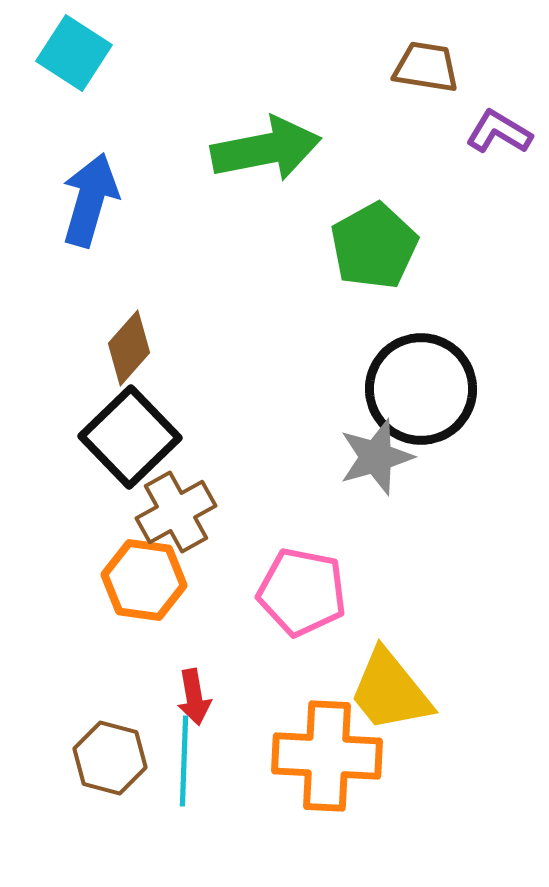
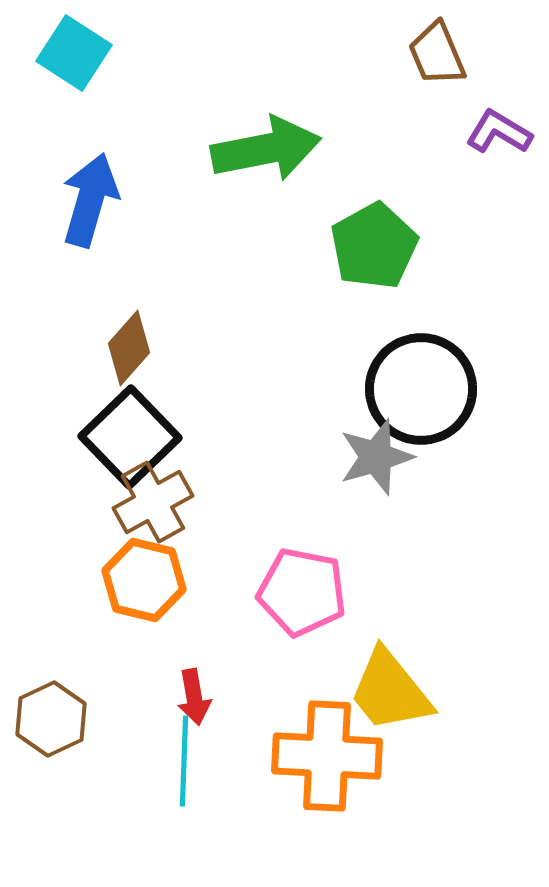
brown trapezoid: moved 11 px right, 13 px up; rotated 122 degrees counterclockwise
brown cross: moved 23 px left, 10 px up
orange hexagon: rotated 6 degrees clockwise
brown hexagon: moved 59 px left, 39 px up; rotated 20 degrees clockwise
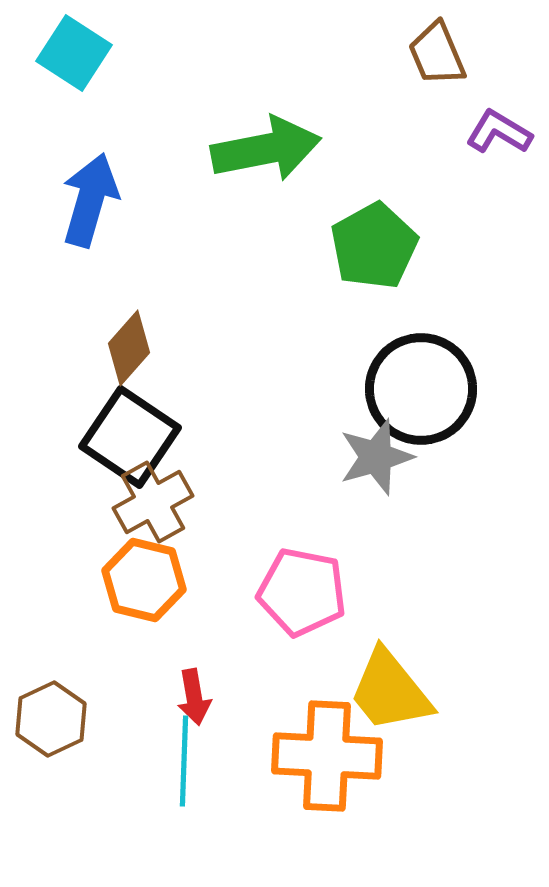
black square: rotated 12 degrees counterclockwise
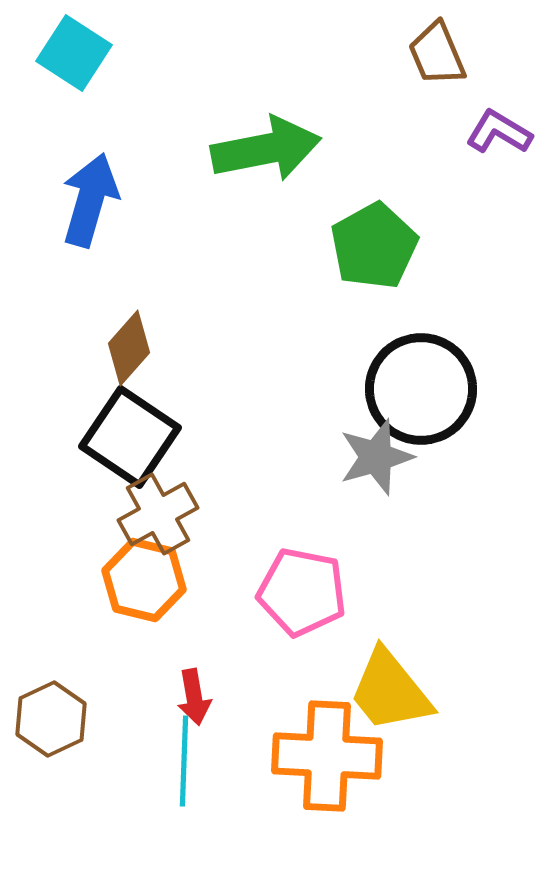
brown cross: moved 5 px right, 12 px down
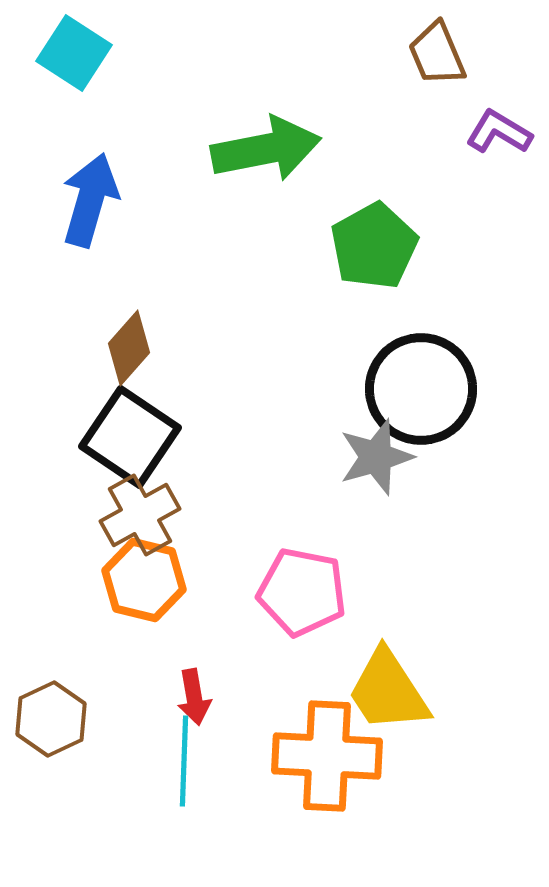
brown cross: moved 18 px left, 1 px down
yellow trapezoid: moved 2 px left; rotated 6 degrees clockwise
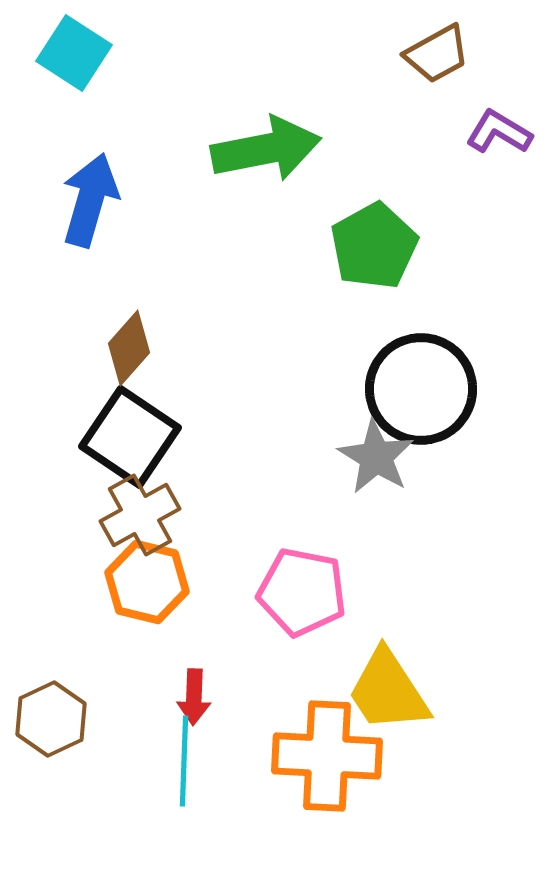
brown trapezoid: rotated 96 degrees counterclockwise
gray star: rotated 24 degrees counterclockwise
orange hexagon: moved 3 px right, 2 px down
red arrow: rotated 12 degrees clockwise
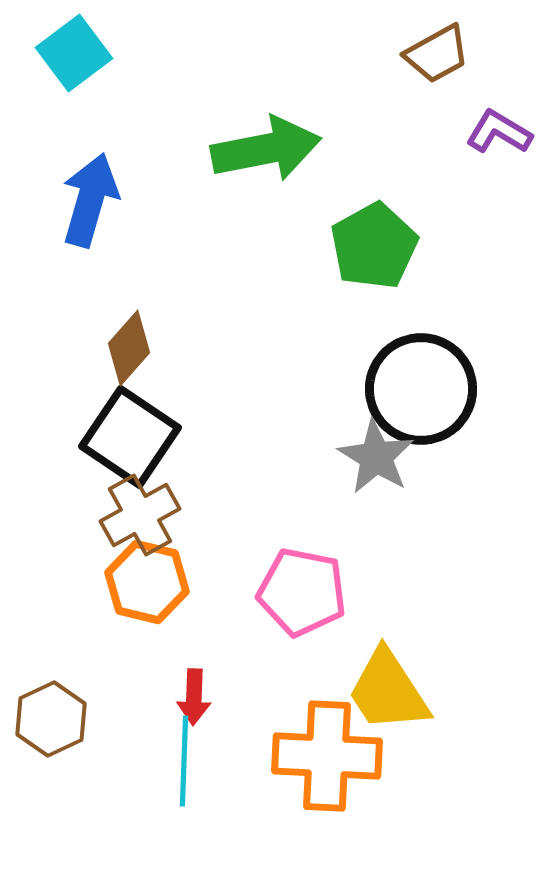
cyan square: rotated 20 degrees clockwise
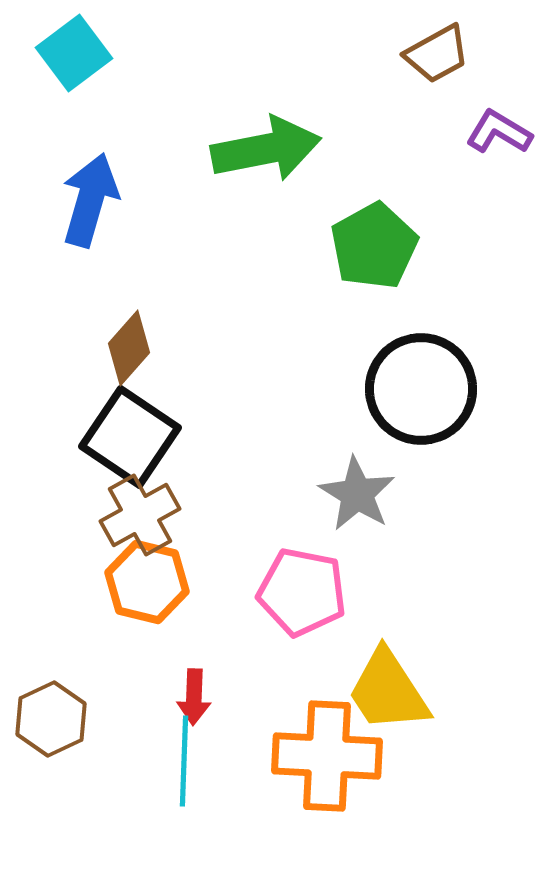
gray star: moved 19 px left, 37 px down
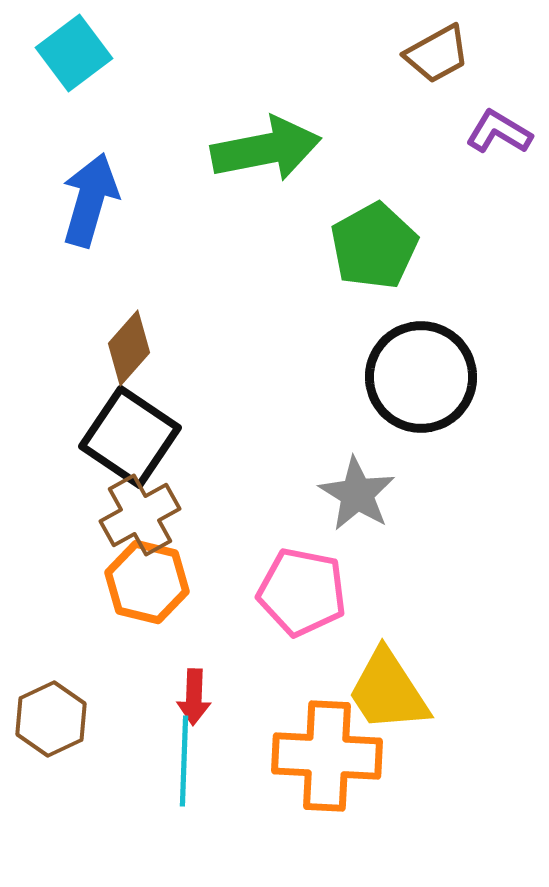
black circle: moved 12 px up
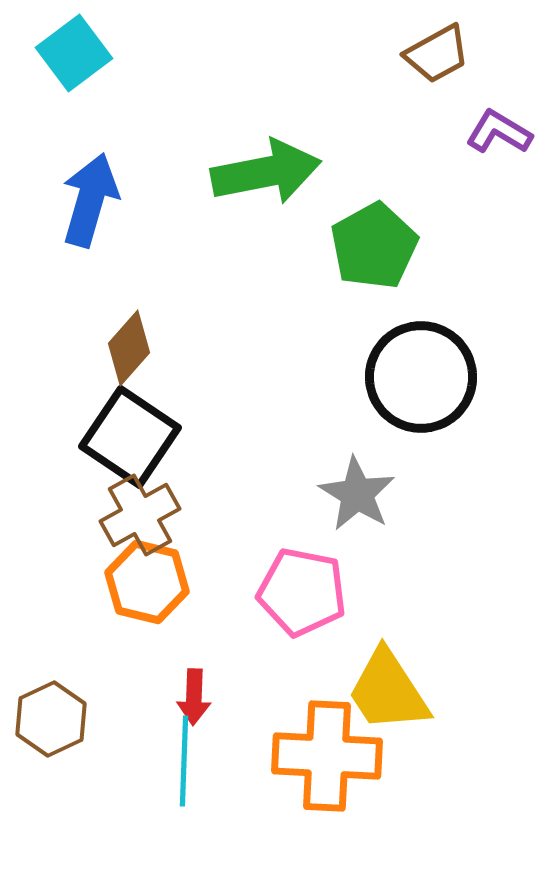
green arrow: moved 23 px down
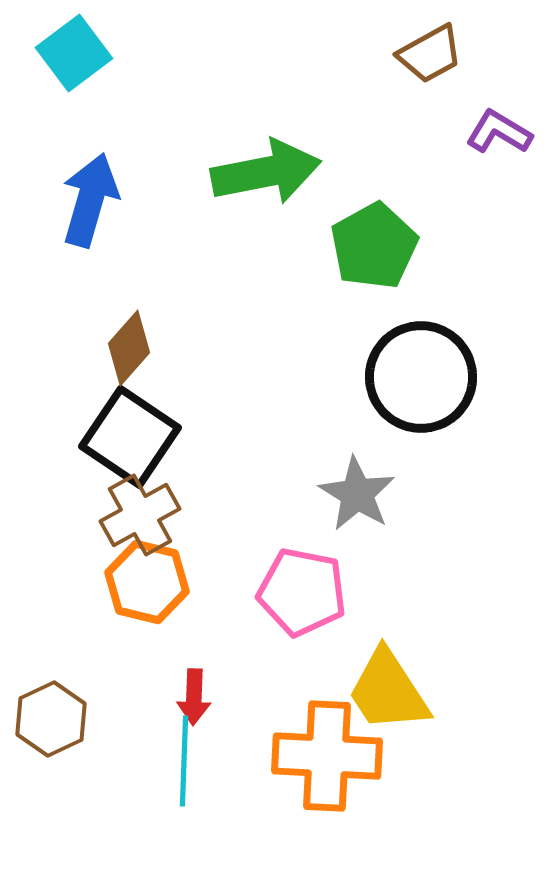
brown trapezoid: moved 7 px left
